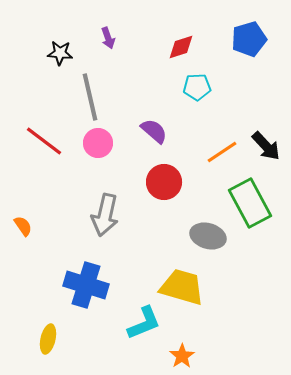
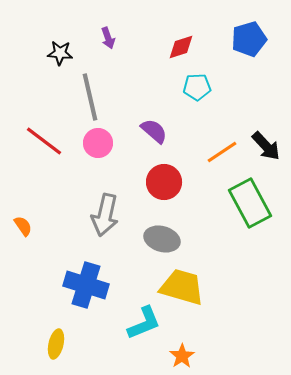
gray ellipse: moved 46 px left, 3 px down
yellow ellipse: moved 8 px right, 5 px down
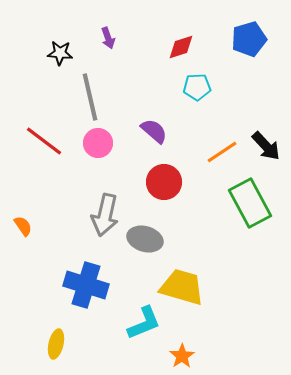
gray ellipse: moved 17 px left
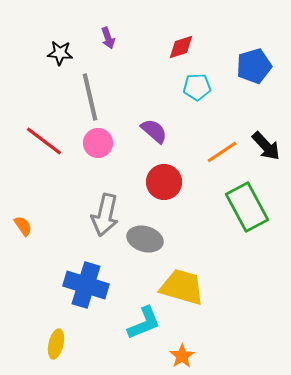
blue pentagon: moved 5 px right, 27 px down
green rectangle: moved 3 px left, 4 px down
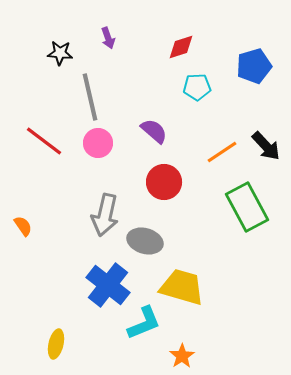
gray ellipse: moved 2 px down
blue cross: moved 22 px right; rotated 21 degrees clockwise
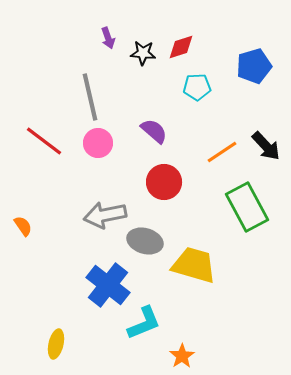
black star: moved 83 px right
gray arrow: rotated 66 degrees clockwise
yellow trapezoid: moved 12 px right, 22 px up
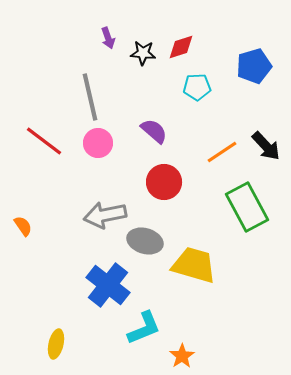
cyan L-shape: moved 5 px down
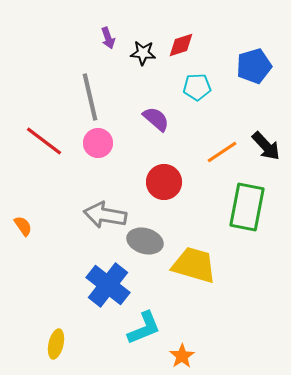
red diamond: moved 2 px up
purple semicircle: moved 2 px right, 12 px up
green rectangle: rotated 39 degrees clockwise
gray arrow: rotated 21 degrees clockwise
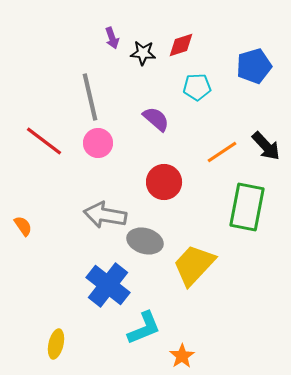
purple arrow: moved 4 px right
yellow trapezoid: rotated 63 degrees counterclockwise
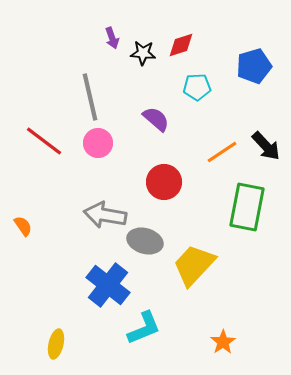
orange star: moved 41 px right, 14 px up
